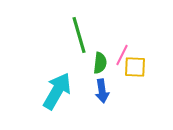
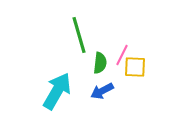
blue arrow: rotated 70 degrees clockwise
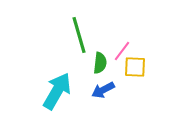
pink line: moved 4 px up; rotated 10 degrees clockwise
blue arrow: moved 1 px right, 1 px up
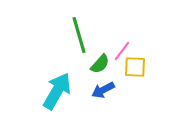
green semicircle: moved 1 px down; rotated 35 degrees clockwise
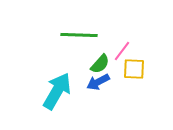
green line: rotated 72 degrees counterclockwise
yellow square: moved 1 px left, 2 px down
blue arrow: moved 5 px left, 8 px up
